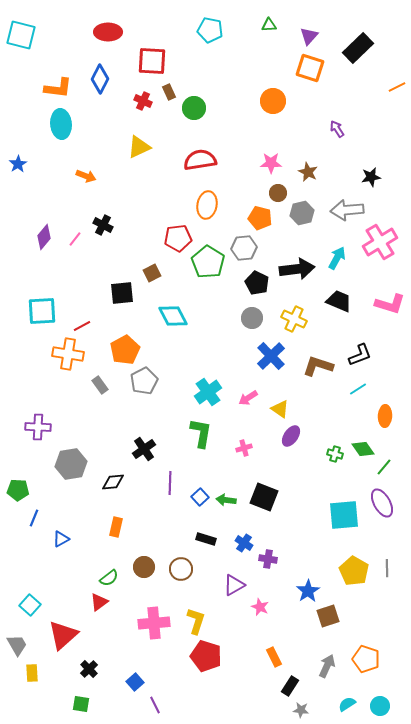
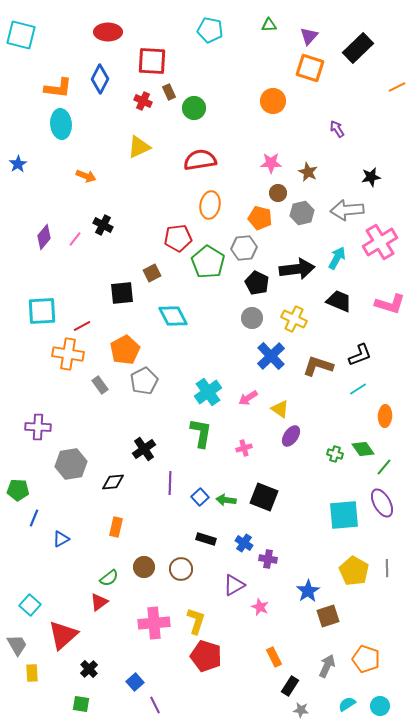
orange ellipse at (207, 205): moved 3 px right
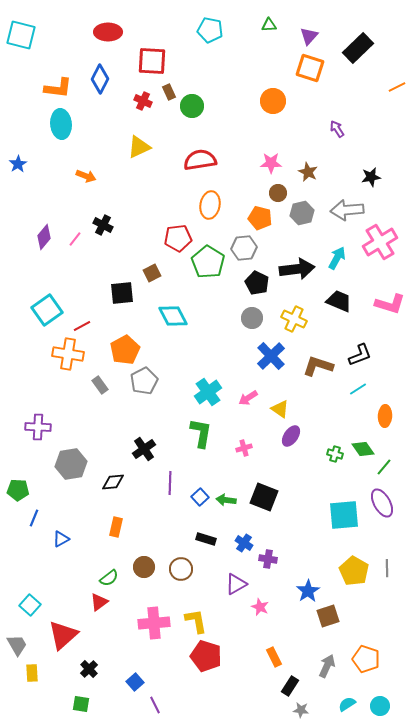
green circle at (194, 108): moved 2 px left, 2 px up
cyan square at (42, 311): moved 5 px right, 1 px up; rotated 32 degrees counterclockwise
purple triangle at (234, 585): moved 2 px right, 1 px up
yellow L-shape at (196, 621): rotated 28 degrees counterclockwise
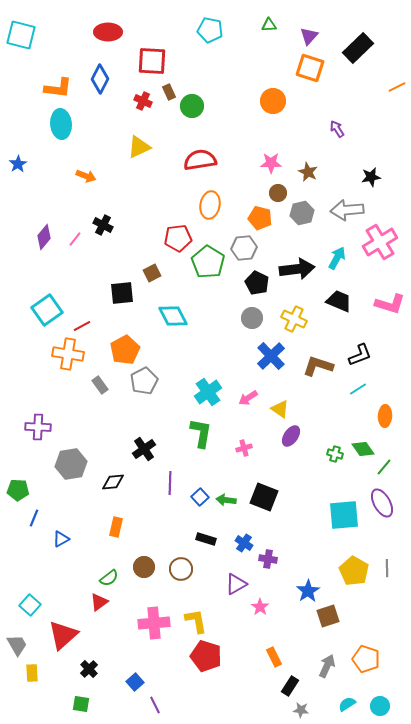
pink star at (260, 607): rotated 12 degrees clockwise
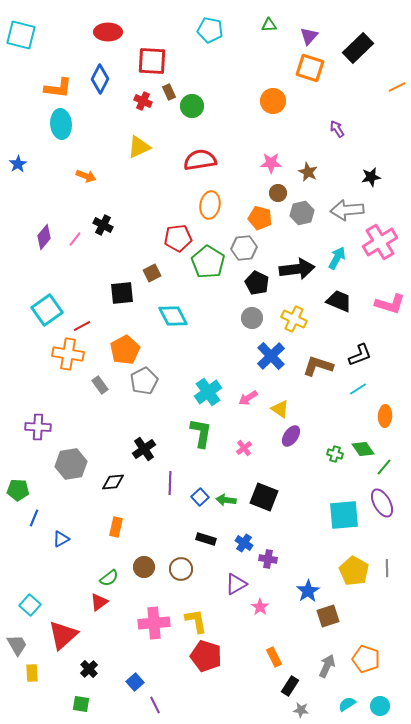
pink cross at (244, 448): rotated 21 degrees counterclockwise
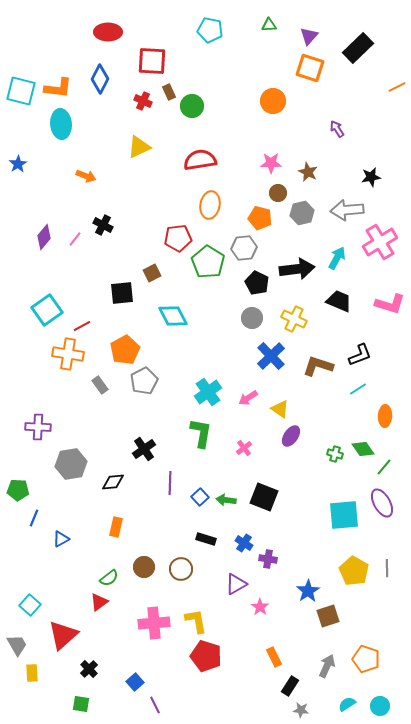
cyan square at (21, 35): moved 56 px down
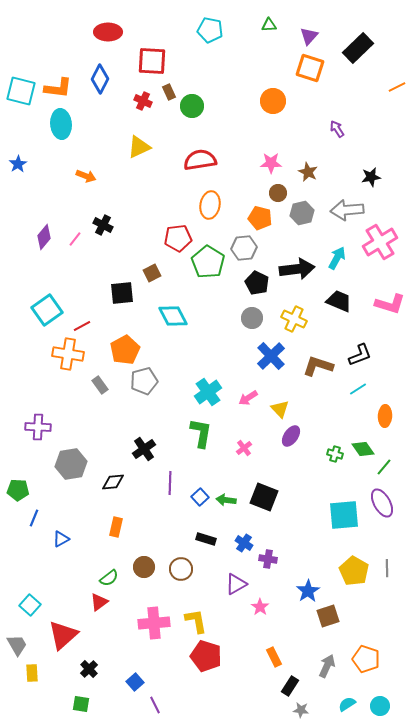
gray pentagon at (144, 381): rotated 12 degrees clockwise
yellow triangle at (280, 409): rotated 12 degrees clockwise
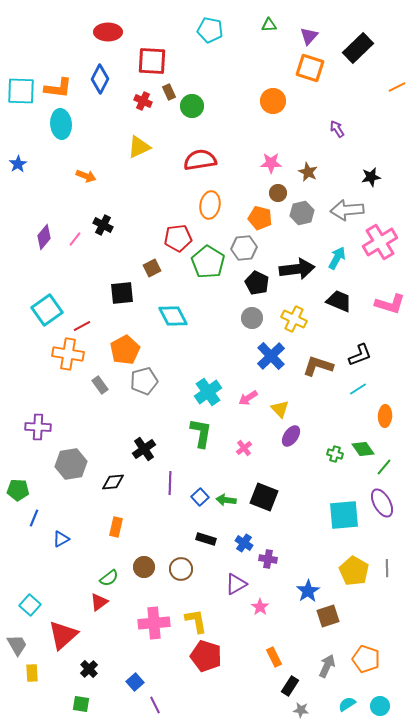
cyan square at (21, 91): rotated 12 degrees counterclockwise
brown square at (152, 273): moved 5 px up
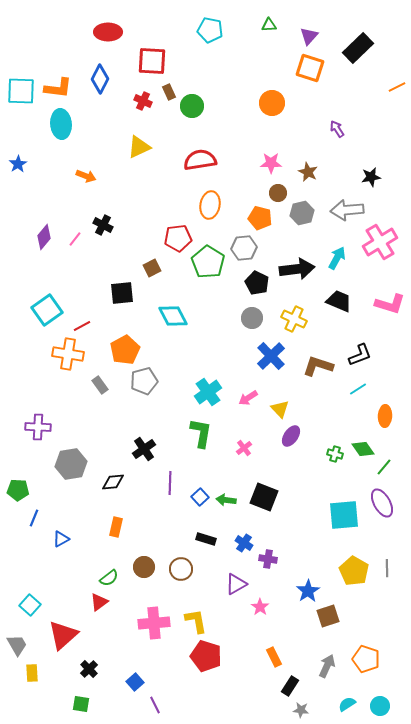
orange circle at (273, 101): moved 1 px left, 2 px down
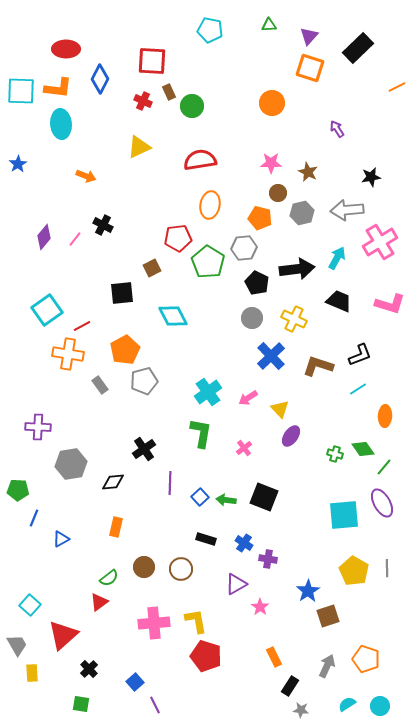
red ellipse at (108, 32): moved 42 px left, 17 px down
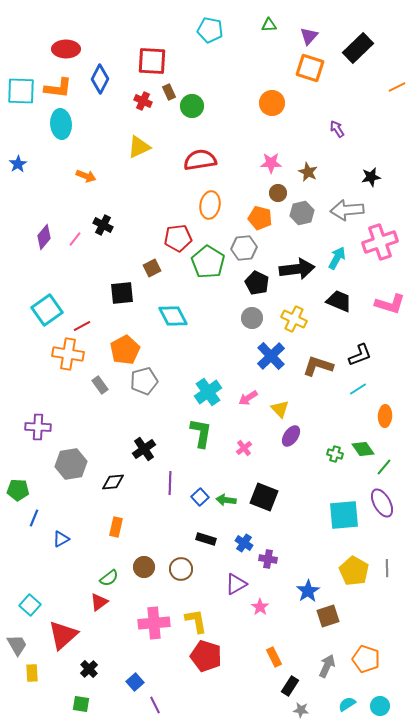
pink cross at (380, 242): rotated 12 degrees clockwise
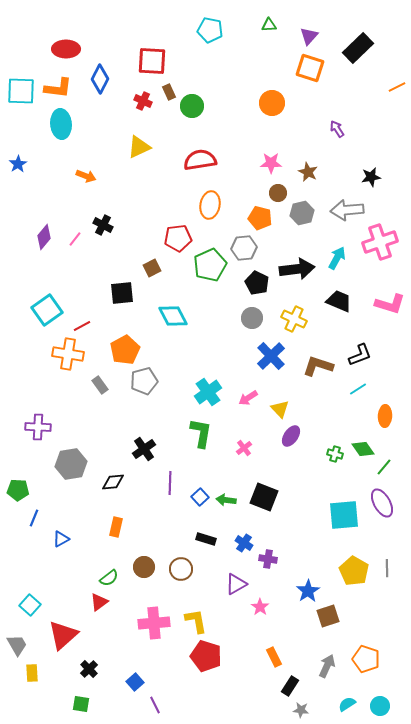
green pentagon at (208, 262): moved 2 px right, 3 px down; rotated 16 degrees clockwise
